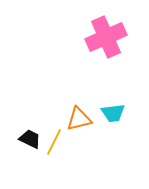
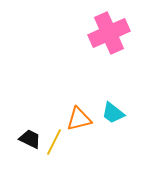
pink cross: moved 3 px right, 4 px up
cyan trapezoid: rotated 45 degrees clockwise
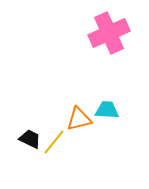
cyan trapezoid: moved 6 px left, 3 px up; rotated 145 degrees clockwise
yellow line: rotated 12 degrees clockwise
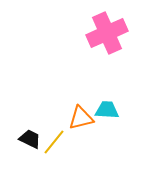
pink cross: moved 2 px left
orange triangle: moved 2 px right, 1 px up
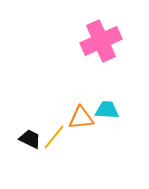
pink cross: moved 6 px left, 8 px down
orange triangle: rotated 8 degrees clockwise
yellow line: moved 5 px up
